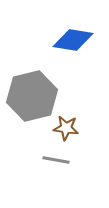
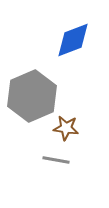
blue diamond: rotated 30 degrees counterclockwise
gray hexagon: rotated 9 degrees counterclockwise
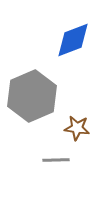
brown star: moved 11 px right
gray line: rotated 12 degrees counterclockwise
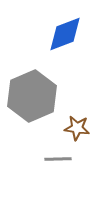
blue diamond: moved 8 px left, 6 px up
gray line: moved 2 px right, 1 px up
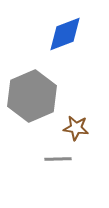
brown star: moved 1 px left
